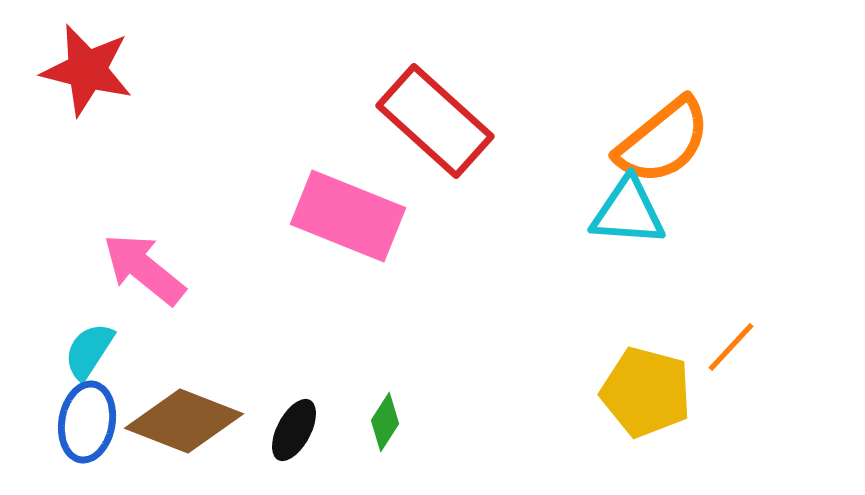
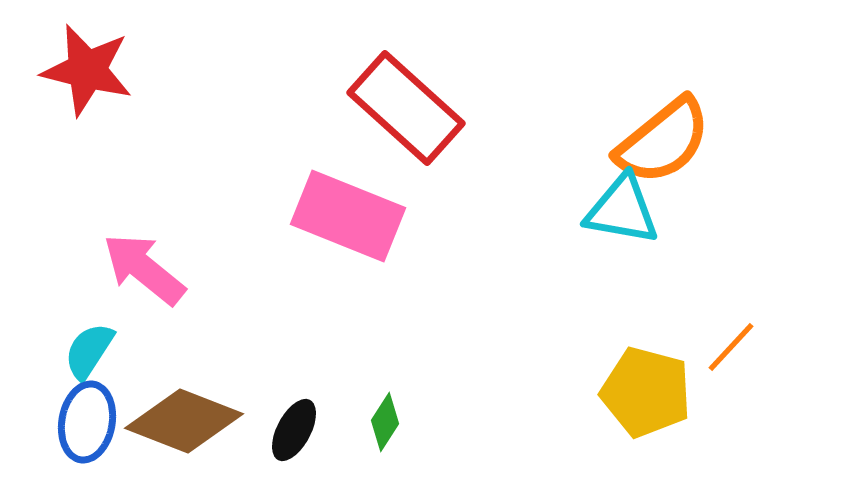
red rectangle: moved 29 px left, 13 px up
cyan triangle: moved 6 px left, 2 px up; rotated 6 degrees clockwise
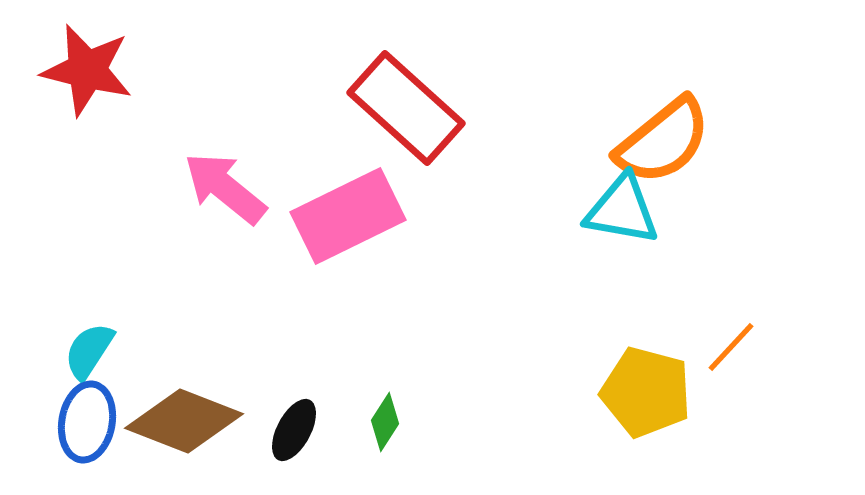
pink rectangle: rotated 48 degrees counterclockwise
pink arrow: moved 81 px right, 81 px up
